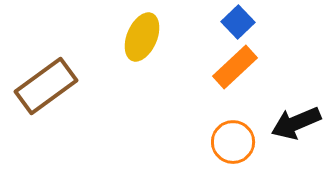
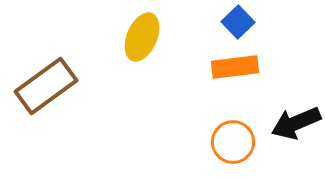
orange rectangle: rotated 36 degrees clockwise
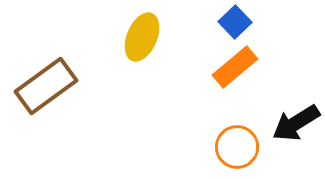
blue square: moved 3 px left
orange rectangle: rotated 33 degrees counterclockwise
black arrow: rotated 9 degrees counterclockwise
orange circle: moved 4 px right, 5 px down
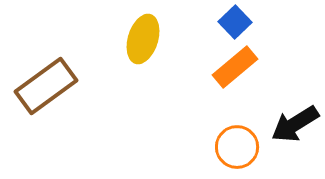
yellow ellipse: moved 1 px right, 2 px down; rotated 6 degrees counterclockwise
black arrow: moved 1 px left, 1 px down
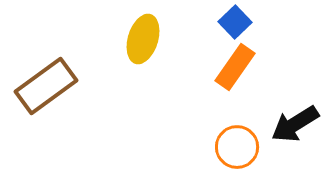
orange rectangle: rotated 15 degrees counterclockwise
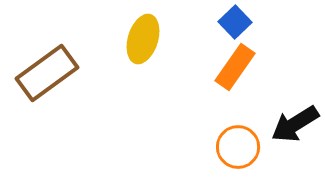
brown rectangle: moved 1 px right, 13 px up
orange circle: moved 1 px right
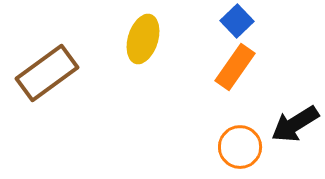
blue square: moved 2 px right, 1 px up
orange circle: moved 2 px right
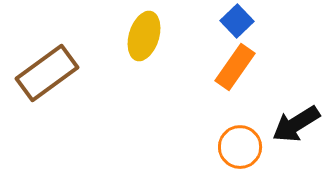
yellow ellipse: moved 1 px right, 3 px up
black arrow: moved 1 px right
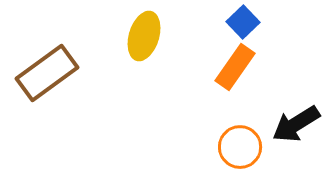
blue square: moved 6 px right, 1 px down
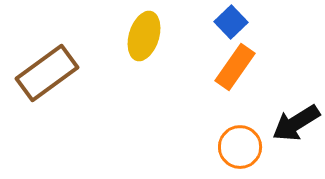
blue square: moved 12 px left
black arrow: moved 1 px up
